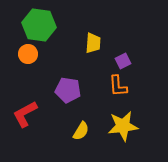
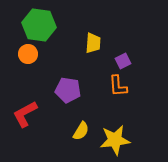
yellow star: moved 8 px left, 14 px down
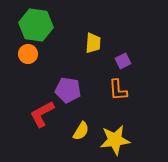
green hexagon: moved 3 px left
orange L-shape: moved 4 px down
red L-shape: moved 17 px right
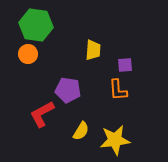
yellow trapezoid: moved 7 px down
purple square: moved 2 px right, 4 px down; rotated 21 degrees clockwise
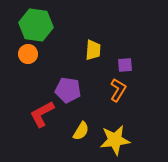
orange L-shape: rotated 145 degrees counterclockwise
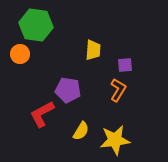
orange circle: moved 8 px left
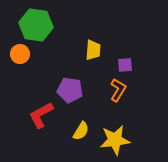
purple pentagon: moved 2 px right
red L-shape: moved 1 px left, 1 px down
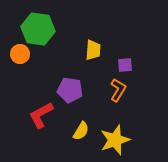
green hexagon: moved 2 px right, 4 px down
yellow star: rotated 12 degrees counterclockwise
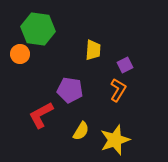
purple square: rotated 21 degrees counterclockwise
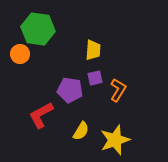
purple square: moved 30 px left, 13 px down; rotated 14 degrees clockwise
